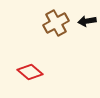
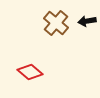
brown cross: rotated 20 degrees counterclockwise
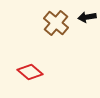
black arrow: moved 4 px up
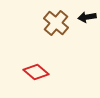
red diamond: moved 6 px right
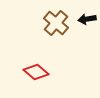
black arrow: moved 2 px down
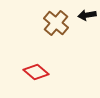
black arrow: moved 4 px up
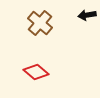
brown cross: moved 16 px left
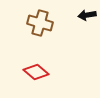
brown cross: rotated 25 degrees counterclockwise
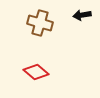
black arrow: moved 5 px left
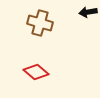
black arrow: moved 6 px right, 3 px up
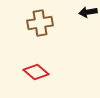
brown cross: rotated 25 degrees counterclockwise
